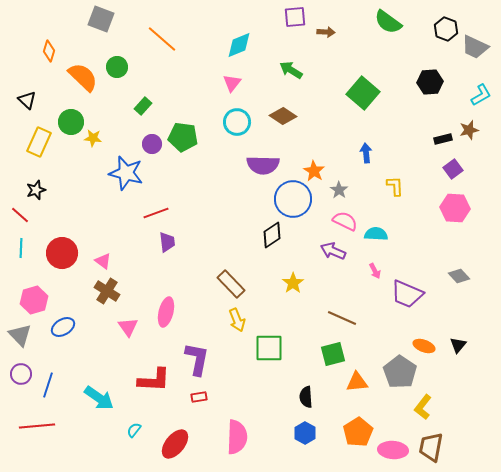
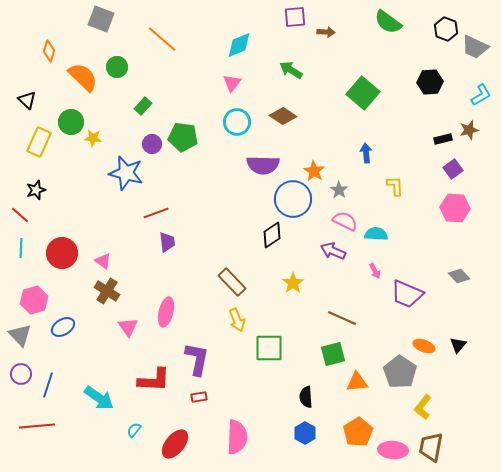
brown rectangle at (231, 284): moved 1 px right, 2 px up
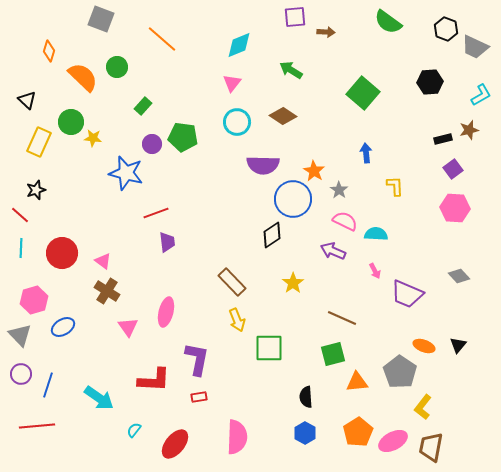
pink ellipse at (393, 450): moved 9 px up; rotated 32 degrees counterclockwise
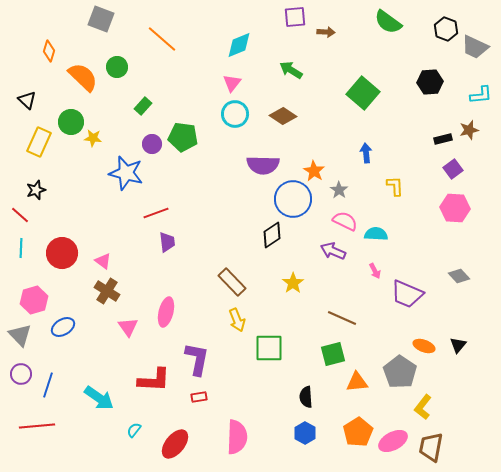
cyan L-shape at (481, 95): rotated 25 degrees clockwise
cyan circle at (237, 122): moved 2 px left, 8 px up
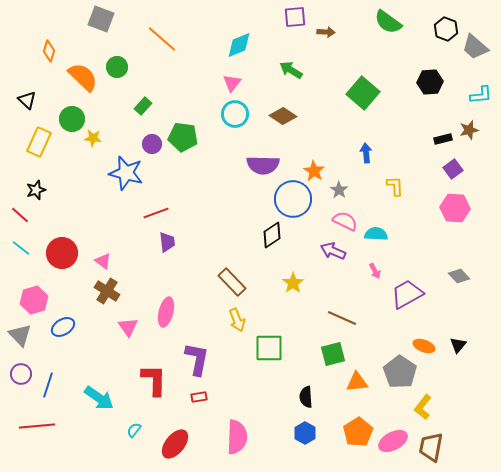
gray trapezoid at (475, 47): rotated 16 degrees clockwise
green circle at (71, 122): moved 1 px right, 3 px up
cyan line at (21, 248): rotated 54 degrees counterclockwise
purple trapezoid at (407, 294): rotated 128 degrees clockwise
red L-shape at (154, 380): rotated 92 degrees counterclockwise
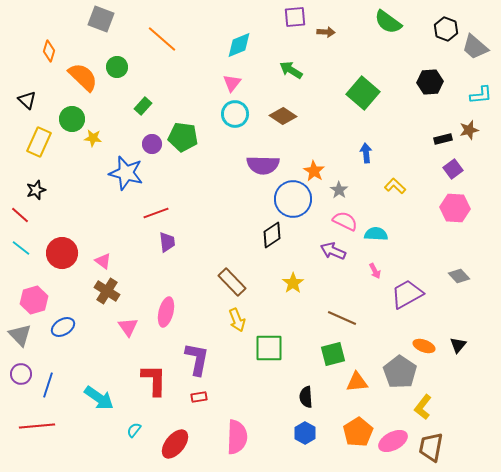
yellow L-shape at (395, 186): rotated 45 degrees counterclockwise
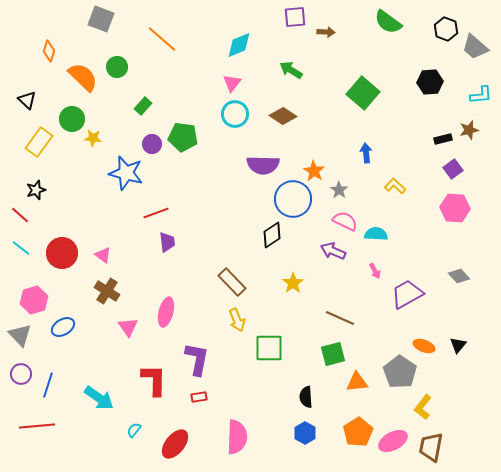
yellow rectangle at (39, 142): rotated 12 degrees clockwise
pink triangle at (103, 261): moved 6 px up
brown line at (342, 318): moved 2 px left
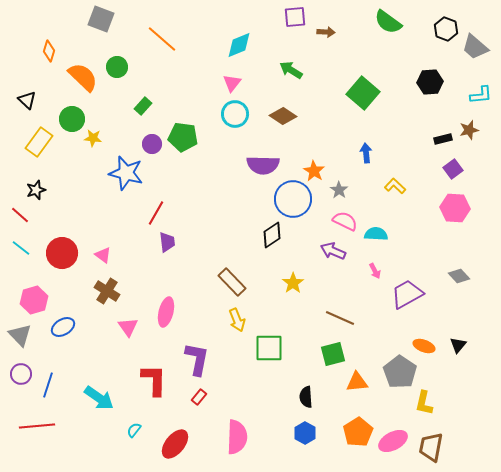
red line at (156, 213): rotated 40 degrees counterclockwise
red rectangle at (199, 397): rotated 42 degrees counterclockwise
yellow L-shape at (423, 407): moved 1 px right, 4 px up; rotated 25 degrees counterclockwise
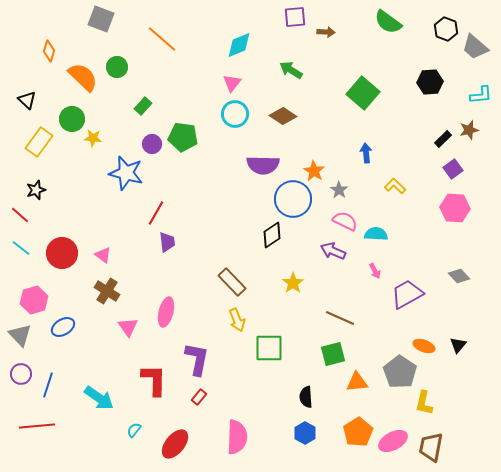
black rectangle at (443, 139): rotated 30 degrees counterclockwise
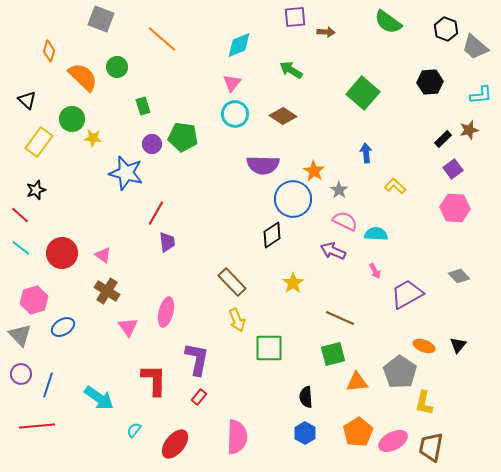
green rectangle at (143, 106): rotated 60 degrees counterclockwise
